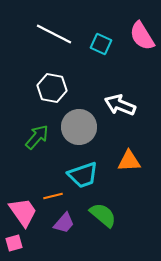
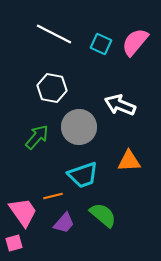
pink semicircle: moved 7 px left, 6 px down; rotated 72 degrees clockwise
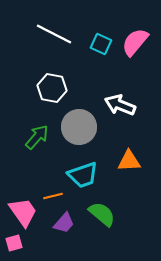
green semicircle: moved 1 px left, 1 px up
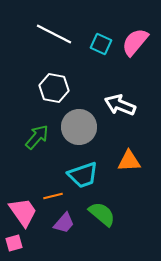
white hexagon: moved 2 px right
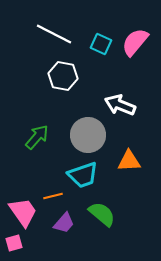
white hexagon: moved 9 px right, 12 px up
gray circle: moved 9 px right, 8 px down
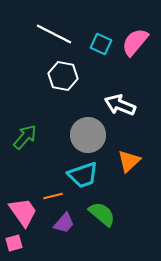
green arrow: moved 12 px left
orange triangle: rotated 40 degrees counterclockwise
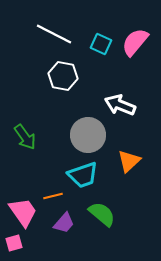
green arrow: rotated 104 degrees clockwise
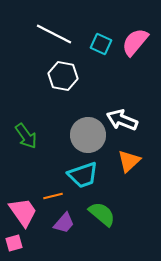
white arrow: moved 2 px right, 15 px down
green arrow: moved 1 px right, 1 px up
